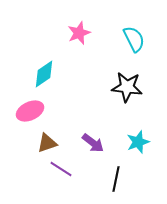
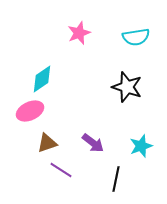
cyan semicircle: moved 2 px right, 2 px up; rotated 108 degrees clockwise
cyan diamond: moved 2 px left, 5 px down
black star: rotated 12 degrees clockwise
cyan star: moved 3 px right, 4 px down
purple line: moved 1 px down
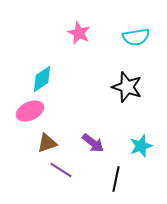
pink star: rotated 25 degrees counterclockwise
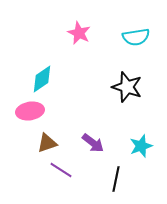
pink ellipse: rotated 16 degrees clockwise
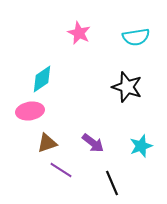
black line: moved 4 px left, 4 px down; rotated 35 degrees counterclockwise
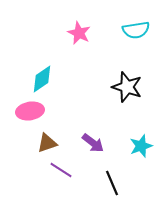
cyan semicircle: moved 7 px up
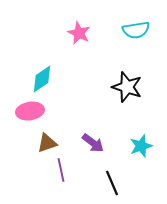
purple line: rotated 45 degrees clockwise
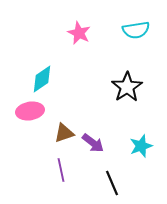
black star: rotated 20 degrees clockwise
brown triangle: moved 17 px right, 10 px up
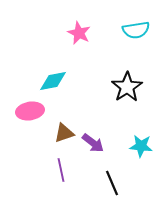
cyan diamond: moved 11 px right, 2 px down; rotated 24 degrees clockwise
cyan star: rotated 25 degrees clockwise
